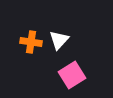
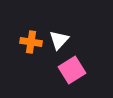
pink square: moved 5 px up
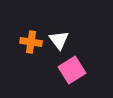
white triangle: rotated 20 degrees counterclockwise
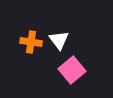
pink square: rotated 8 degrees counterclockwise
